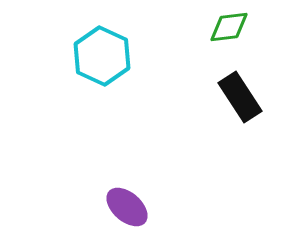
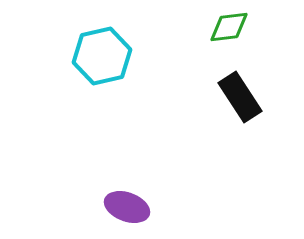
cyan hexagon: rotated 22 degrees clockwise
purple ellipse: rotated 21 degrees counterclockwise
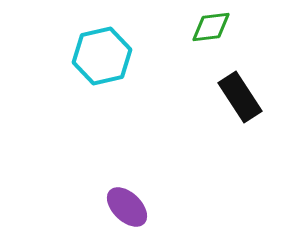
green diamond: moved 18 px left
purple ellipse: rotated 24 degrees clockwise
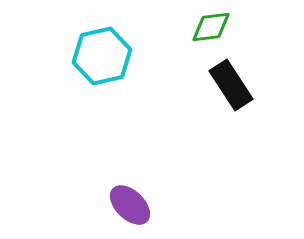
black rectangle: moved 9 px left, 12 px up
purple ellipse: moved 3 px right, 2 px up
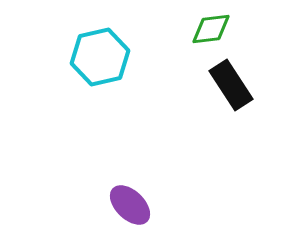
green diamond: moved 2 px down
cyan hexagon: moved 2 px left, 1 px down
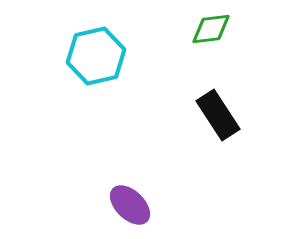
cyan hexagon: moved 4 px left, 1 px up
black rectangle: moved 13 px left, 30 px down
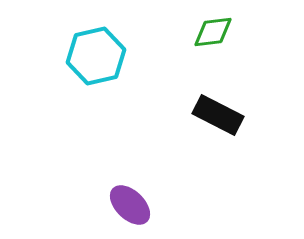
green diamond: moved 2 px right, 3 px down
black rectangle: rotated 30 degrees counterclockwise
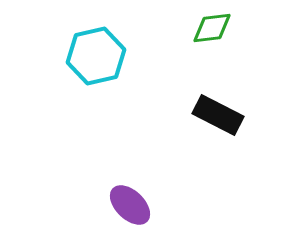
green diamond: moved 1 px left, 4 px up
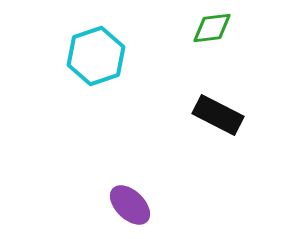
cyan hexagon: rotated 6 degrees counterclockwise
